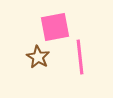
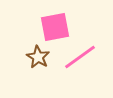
pink line: rotated 60 degrees clockwise
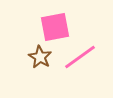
brown star: moved 2 px right
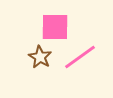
pink square: rotated 12 degrees clockwise
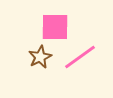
brown star: rotated 15 degrees clockwise
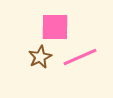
pink line: rotated 12 degrees clockwise
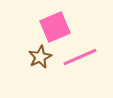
pink square: rotated 24 degrees counterclockwise
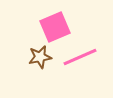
brown star: rotated 15 degrees clockwise
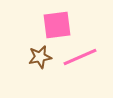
pink square: moved 2 px right, 2 px up; rotated 16 degrees clockwise
